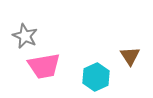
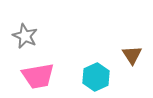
brown triangle: moved 2 px right, 1 px up
pink trapezoid: moved 6 px left, 10 px down
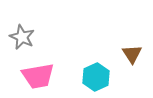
gray star: moved 3 px left, 1 px down
brown triangle: moved 1 px up
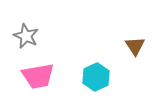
gray star: moved 4 px right, 1 px up
brown triangle: moved 3 px right, 8 px up
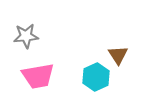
gray star: rotated 30 degrees counterclockwise
brown triangle: moved 17 px left, 9 px down
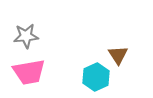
pink trapezoid: moved 9 px left, 4 px up
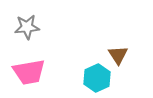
gray star: moved 1 px right, 9 px up
cyan hexagon: moved 1 px right, 1 px down
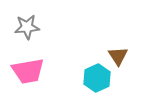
brown triangle: moved 1 px down
pink trapezoid: moved 1 px left, 1 px up
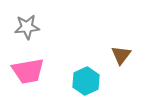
brown triangle: moved 3 px right, 1 px up; rotated 10 degrees clockwise
cyan hexagon: moved 11 px left, 3 px down
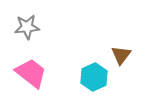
pink trapezoid: moved 3 px right, 2 px down; rotated 132 degrees counterclockwise
cyan hexagon: moved 8 px right, 4 px up
